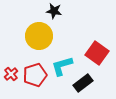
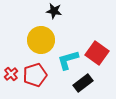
yellow circle: moved 2 px right, 4 px down
cyan L-shape: moved 6 px right, 6 px up
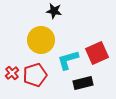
red square: rotated 30 degrees clockwise
red cross: moved 1 px right, 1 px up
black rectangle: rotated 24 degrees clockwise
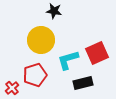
red cross: moved 15 px down
